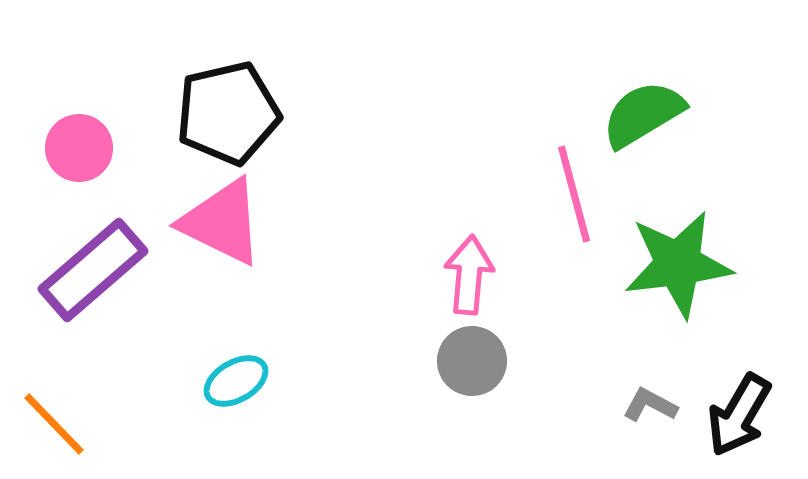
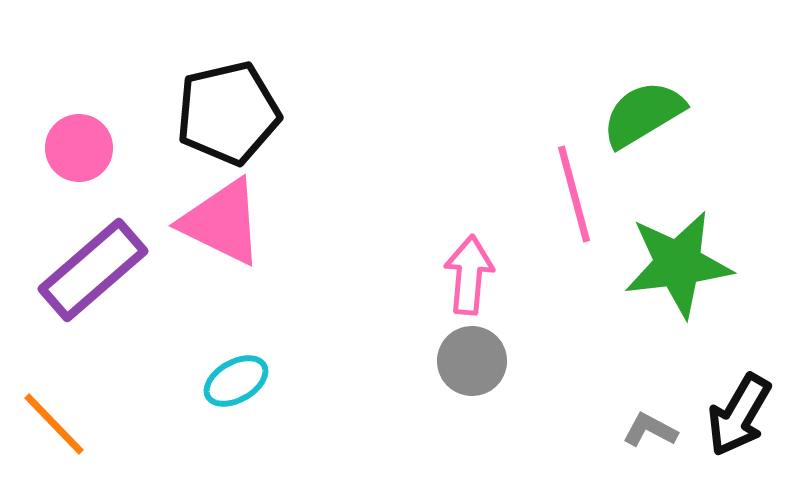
gray L-shape: moved 25 px down
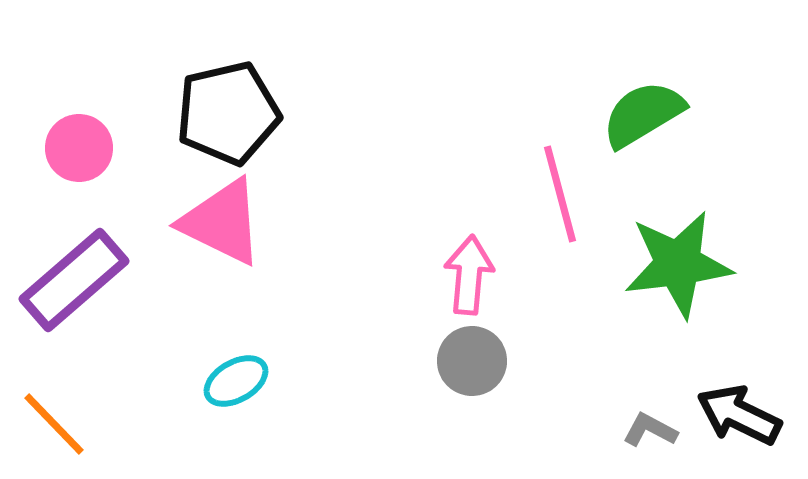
pink line: moved 14 px left
purple rectangle: moved 19 px left, 10 px down
black arrow: rotated 86 degrees clockwise
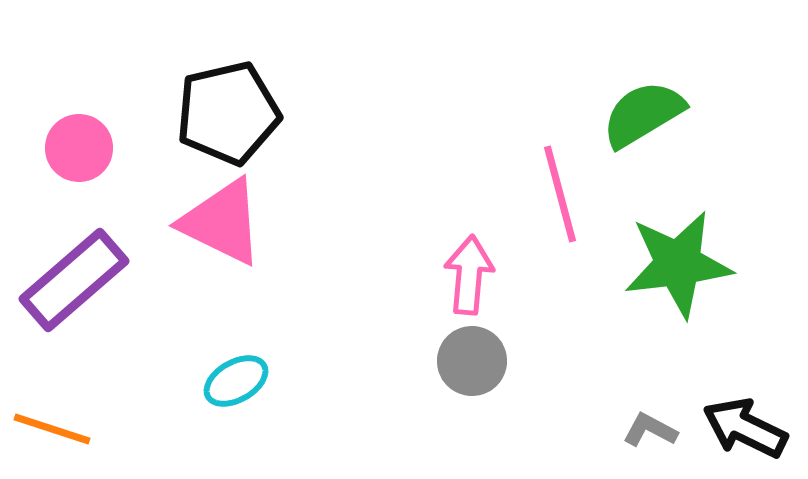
black arrow: moved 6 px right, 13 px down
orange line: moved 2 px left, 5 px down; rotated 28 degrees counterclockwise
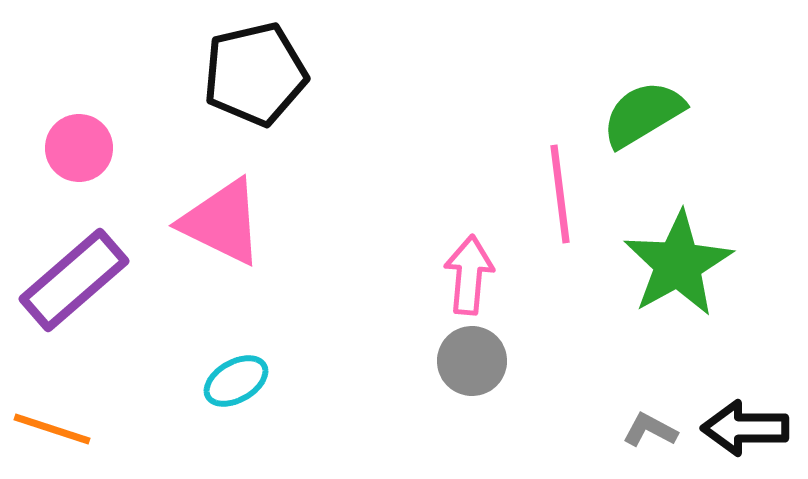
black pentagon: moved 27 px right, 39 px up
pink line: rotated 8 degrees clockwise
green star: rotated 22 degrees counterclockwise
black arrow: rotated 26 degrees counterclockwise
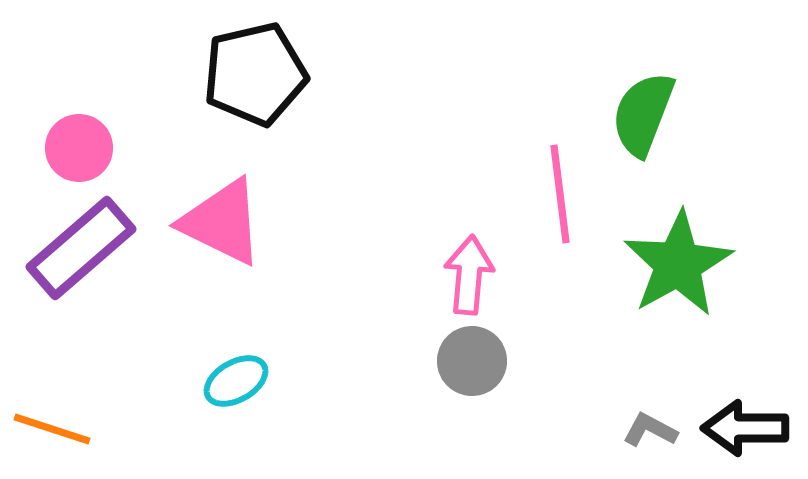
green semicircle: rotated 38 degrees counterclockwise
purple rectangle: moved 7 px right, 32 px up
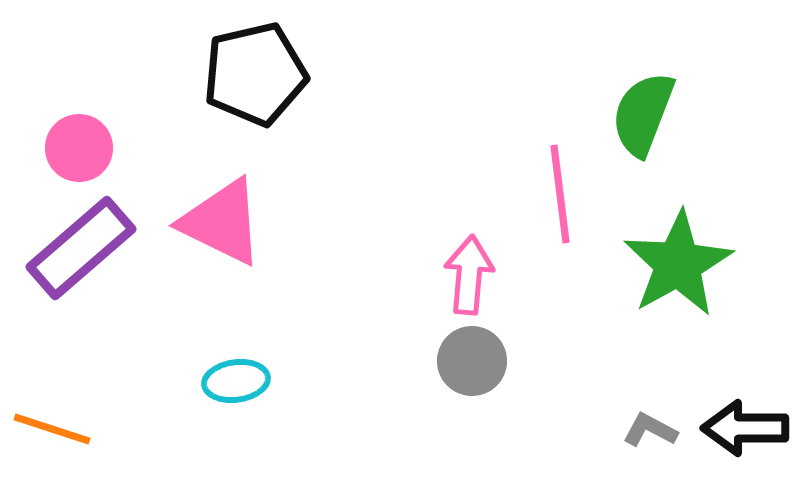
cyan ellipse: rotated 22 degrees clockwise
